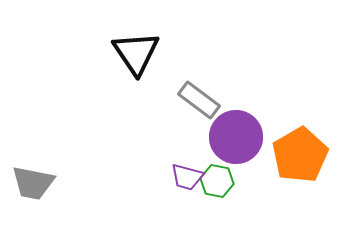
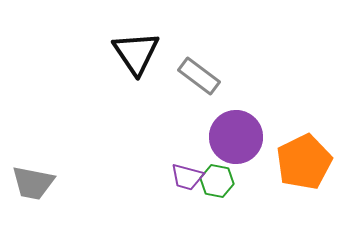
gray rectangle: moved 24 px up
orange pentagon: moved 4 px right, 7 px down; rotated 4 degrees clockwise
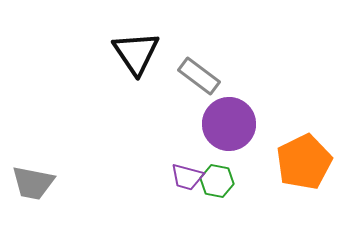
purple circle: moved 7 px left, 13 px up
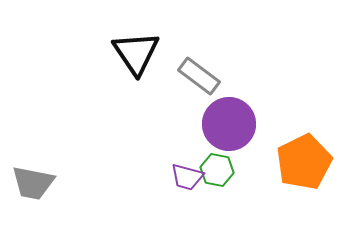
green hexagon: moved 11 px up
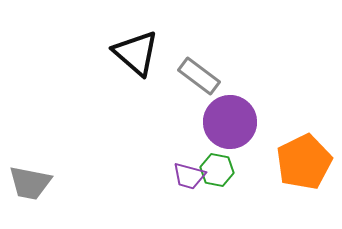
black triangle: rotated 15 degrees counterclockwise
purple circle: moved 1 px right, 2 px up
purple trapezoid: moved 2 px right, 1 px up
gray trapezoid: moved 3 px left
